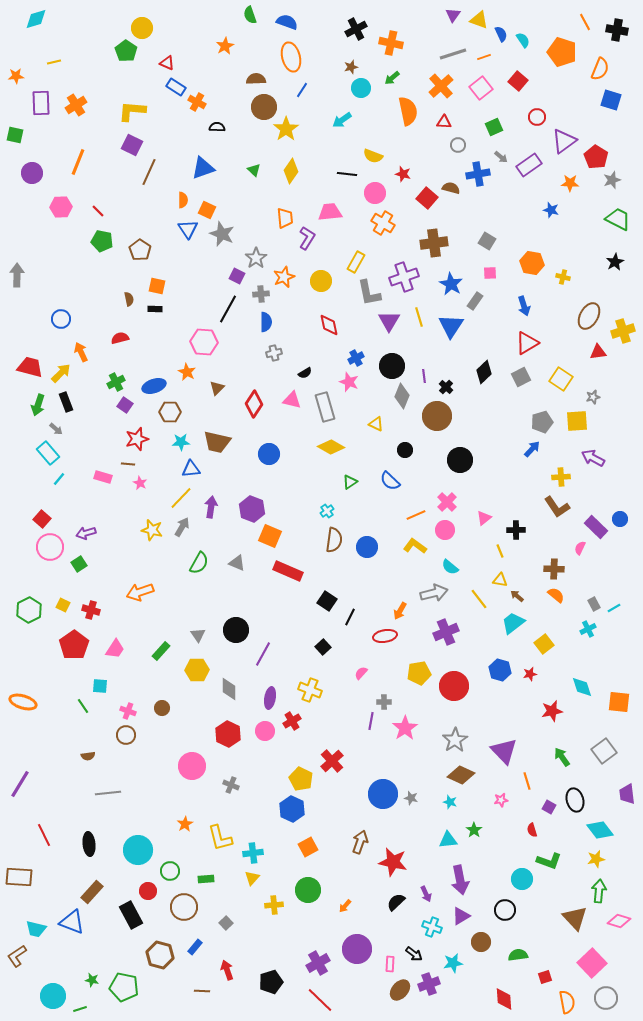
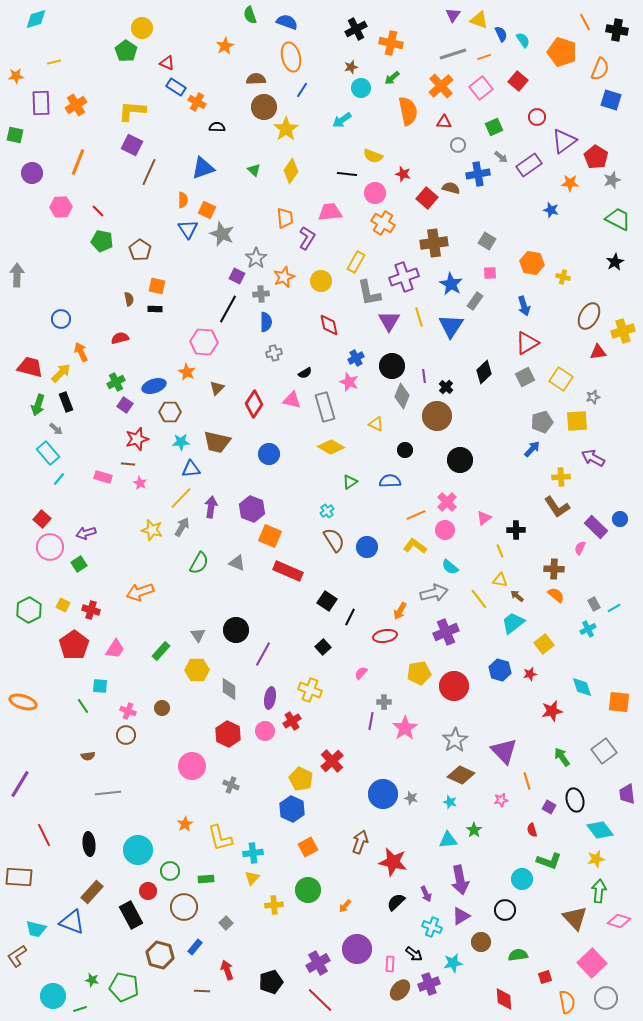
gray square at (521, 377): moved 4 px right
blue semicircle at (390, 481): rotated 135 degrees clockwise
brown semicircle at (334, 540): rotated 40 degrees counterclockwise
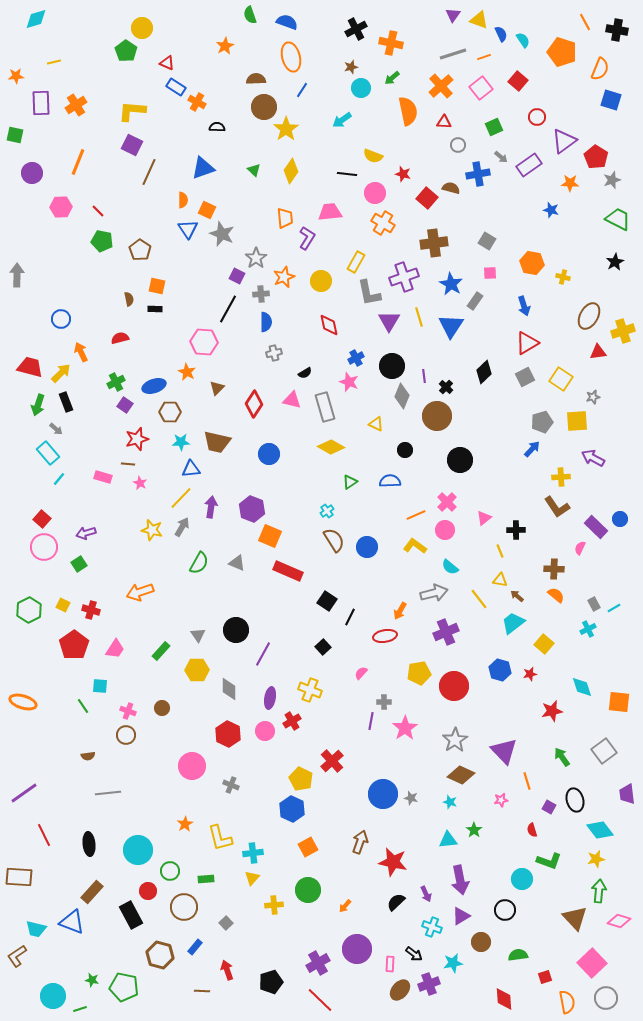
pink circle at (50, 547): moved 6 px left
yellow square at (544, 644): rotated 12 degrees counterclockwise
purple line at (20, 784): moved 4 px right, 9 px down; rotated 24 degrees clockwise
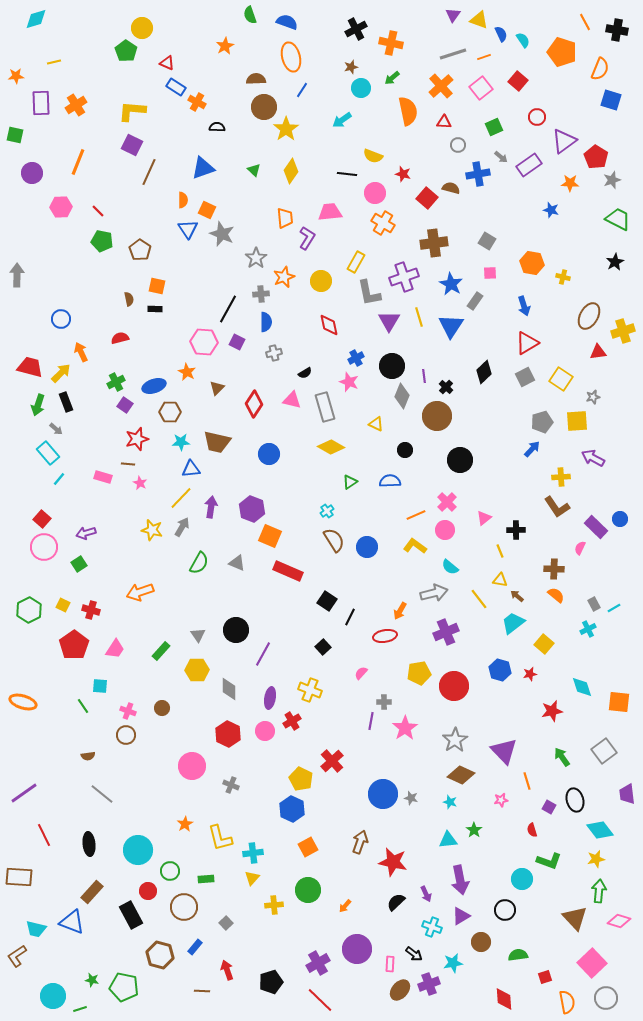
purple square at (237, 276): moved 66 px down
gray line at (108, 793): moved 6 px left, 1 px down; rotated 45 degrees clockwise
